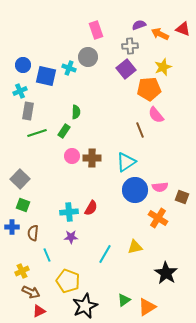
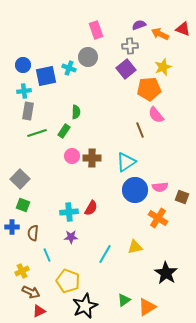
blue square at (46, 76): rotated 25 degrees counterclockwise
cyan cross at (20, 91): moved 4 px right; rotated 16 degrees clockwise
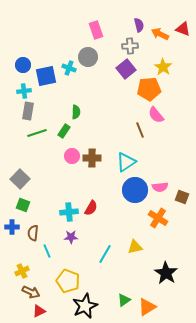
purple semicircle at (139, 25): rotated 96 degrees clockwise
yellow star at (163, 67): rotated 18 degrees counterclockwise
cyan line at (47, 255): moved 4 px up
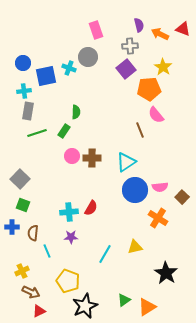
blue circle at (23, 65): moved 2 px up
brown square at (182, 197): rotated 24 degrees clockwise
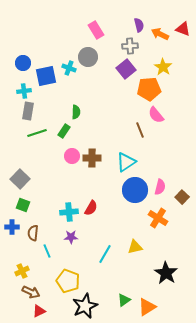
pink rectangle at (96, 30): rotated 12 degrees counterclockwise
pink semicircle at (160, 187): rotated 70 degrees counterclockwise
